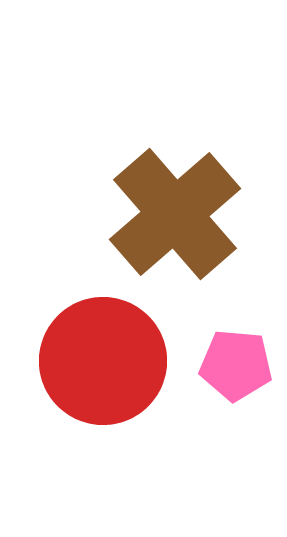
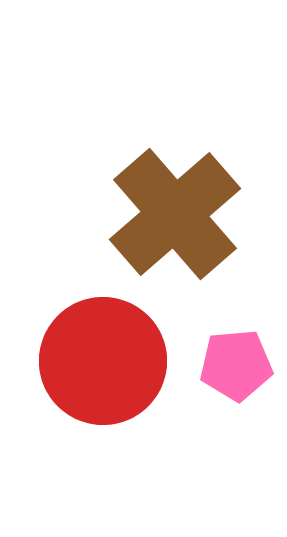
pink pentagon: rotated 10 degrees counterclockwise
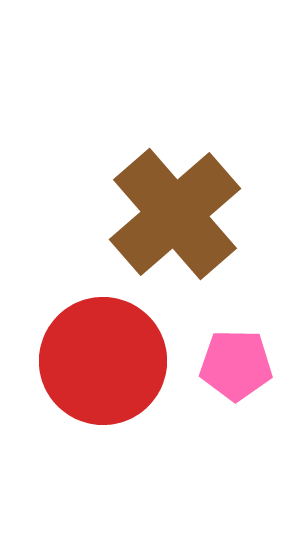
pink pentagon: rotated 6 degrees clockwise
